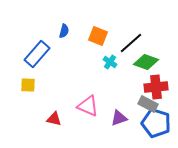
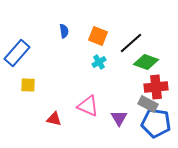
blue semicircle: rotated 24 degrees counterclockwise
blue rectangle: moved 20 px left, 1 px up
cyan cross: moved 11 px left; rotated 24 degrees clockwise
purple triangle: rotated 42 degrees counterclockwise
blue pentagon: rotated 8 degrees counterclockwise
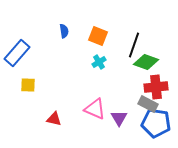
black line: moved 3 px right, 2 px down; rotated 30 degrees counterclockwise
pink triangle: moved 7 px right, 3 px down
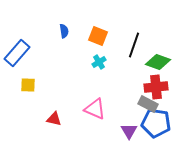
green diamond: moved 12 px right
purple triangle: moved 10 px right, 13 px down
